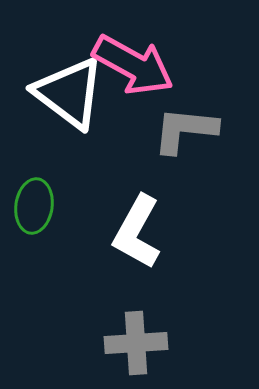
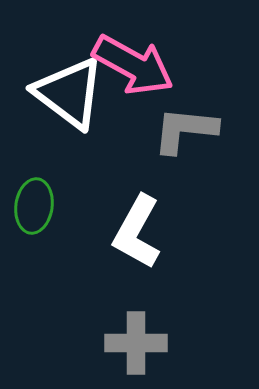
gray cross: rotated 4 degrees clockwise
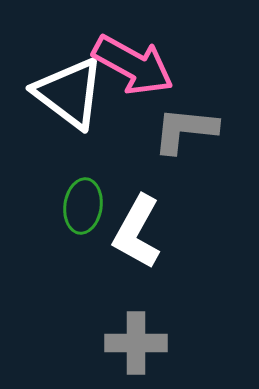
green ellipse: moved 49 px right
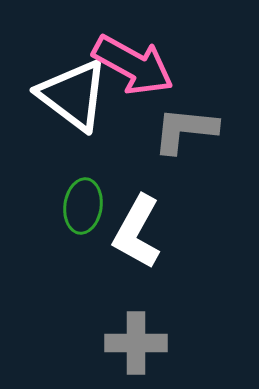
white triangle: moved 4 px right, 2 px down
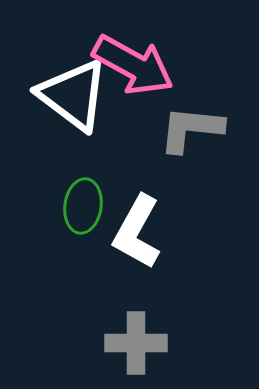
gray L-shape: moved 6 px right, 1 px up
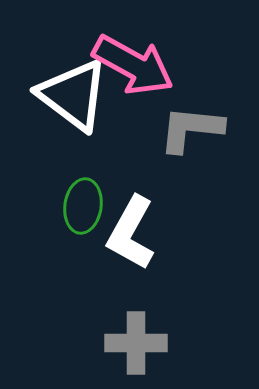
white L-shape: moved 6 px left, 1 px down
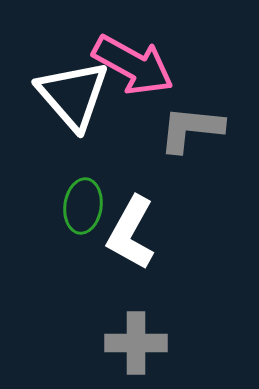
white triangle: rotated 12 degrees clockwise
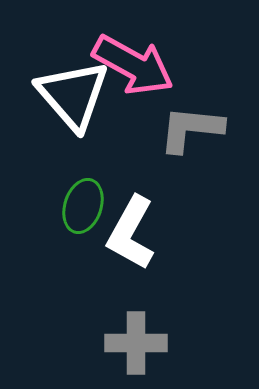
green ellipse: rotated 10 degrees clockwise
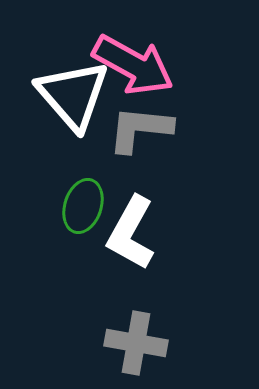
gray L-shape: moved 51 px left
gray cross: rotated 10 degrees clockwise
